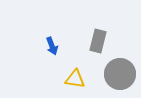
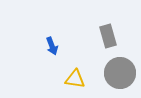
gray rectangle: moved 10 px right, 5 px up; rotated 30 degrees counterclockwise
gray circle: moved 1 px up
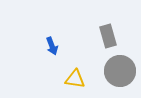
gray circle: moved 2 px up
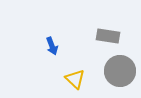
gray rectangle: rotated 65 degrees counterclockwise
yellow triangle: rotated 35 degrees clockwise
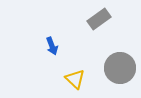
gray rectangle: moved 9 px left, 17 px up; rotated 45 degrees counterclockwise
gray circle: moved 3 px up
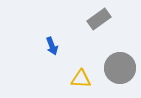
yellow triangle: moved 6 px right; rotated 40 degrees counterclockwise
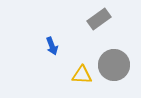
gray circle: moved 6 px left, 3 px up
yellow triangle: moved 1 px right, 4 px up
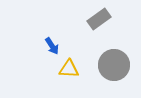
blue arrow: rotated 12 degrees counterclockwise
yellow triangle: moved 13 px left, 6 px up
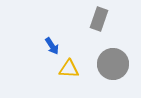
gray rectangle: rotated 35 degrees counterclockwise
gray circle: moved 1 px left, 1 px up
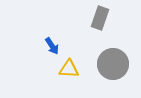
gray rectangle: moved 1 px right, 1 px up
